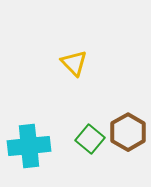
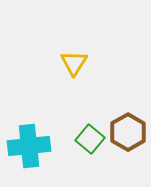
yellow triangle: rotated 16 degrees clockwise
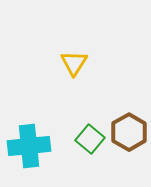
brown hexagon: moved 1 px right
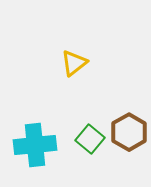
yellow triangle: rotated 20 degrees clockwise
cyan cross: moved 6 px right, 1 px up
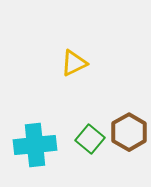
yellow triangle: rotated 12 degrees clockwise
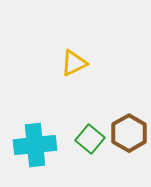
brown hexagon: moved 1 px down
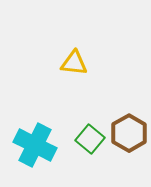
yellow triangle: rotated 32 degrees clockwise
cyan cross: rotated 33 degrees clockwise
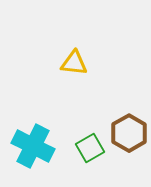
green square: moved 9 px down; rotated 20 degrees clockwise
cyan cross: moved 2 px left, 1 px down
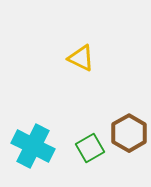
yellow triangle: moved 7 px right, 5 px up; rotated 20 degrees clockwise
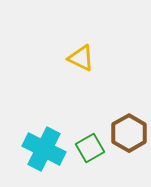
cyan cross: moved 11 px right, 3 px down
